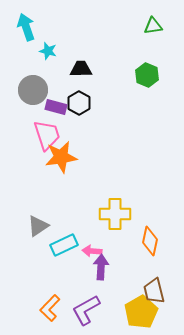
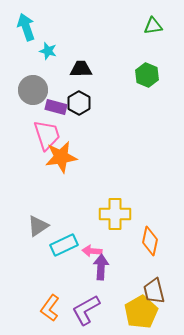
orange L-shape: rotated 8 degrees counterclockwise
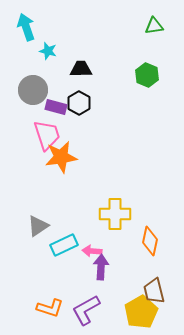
green triangle: moved 1 px right
orange L-shape: rotated 108 degrees counterclockwise
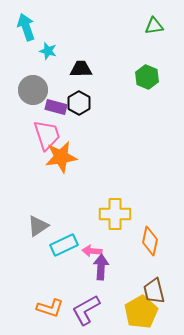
green hexagon: moved 2 px down
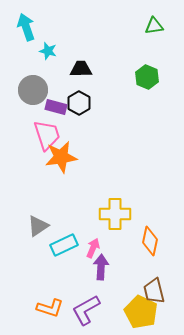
pink arrow: moved 1 px right, 3 px up; rotated 108 degrees clockwise
yellow pentagon: rotated 16 degrees counterclockwise
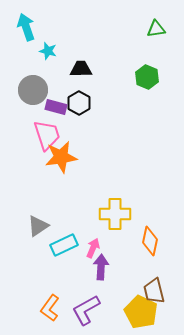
green triangle: moved 2 px right, 3 px down
orange L-shape: rotated 108 degrees clockwise
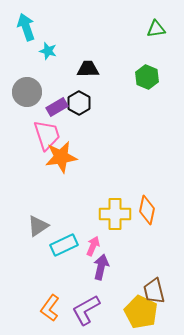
black trapezoid: moved 7 px right
gray circle: moved 6 px left, 2 px down
purple rectangle: moved 1 px right; rotated 45 degrees counterclockwise
orange diamond: moved 3 px left, 31 px up
pink arrow: moved 2 px up
purple arrow: rotated 10 degrees clockwise
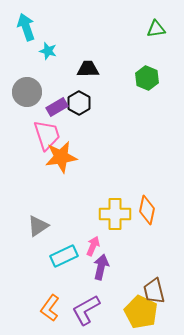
green hexagon: moved 1 px down
cyan rectangle: moved 11 px down
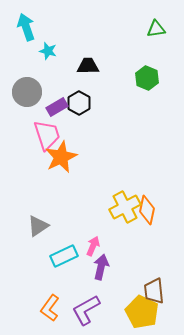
black trapezoid: moved 3 px up
orange star: rotated 16 degrees counterclockwise
yellow cross: moved 10 px right, 7 px up; rotated 28 degrees counterclockwise
brown trapezoid: rotated 8 degrees clockwise
yellow pentagon: moved 1 px right
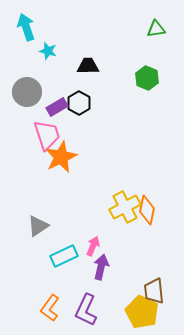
purple L-shape: rotated 36 degrees counterclockwise
